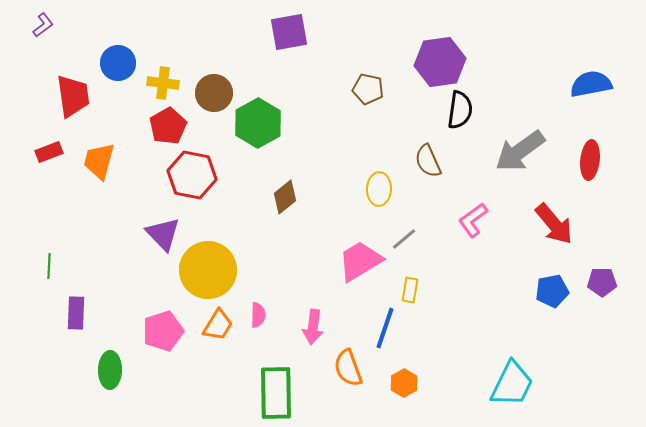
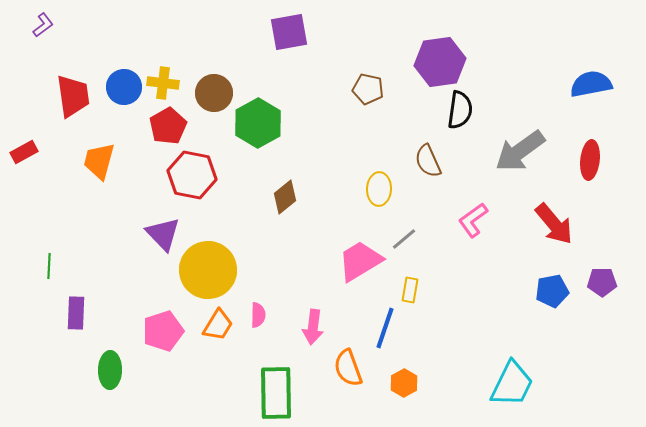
blue circle at (118, 63): moved 6 px right, 24 px down
red rectangle at (49, 152): moved 25 px left; rotated 8 degrees counterclockwise
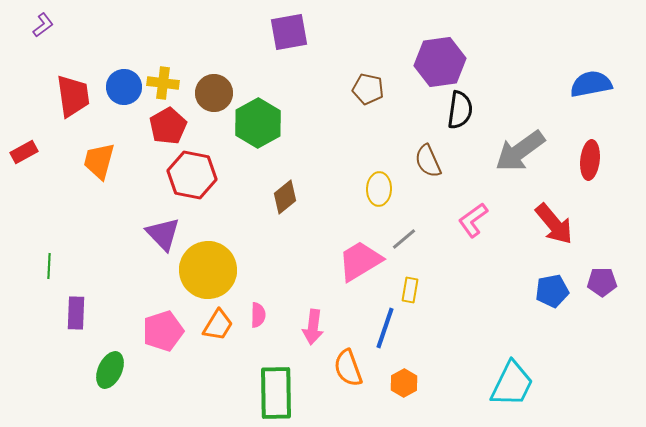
green ellipse at (110, 370): rotated 24 degrees clockwise
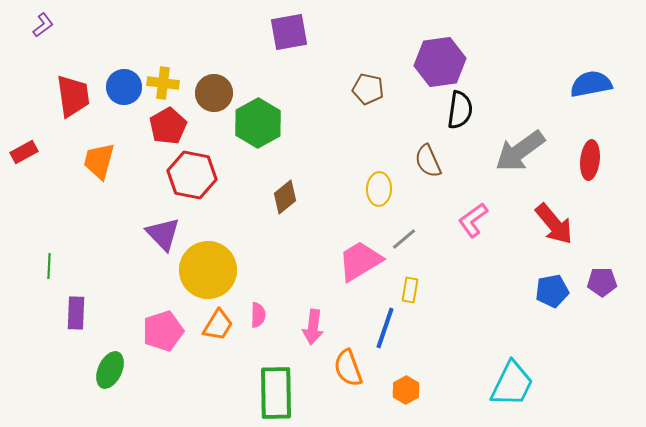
orange hexagon at (404, 383): moved 2 px right, 7 px down
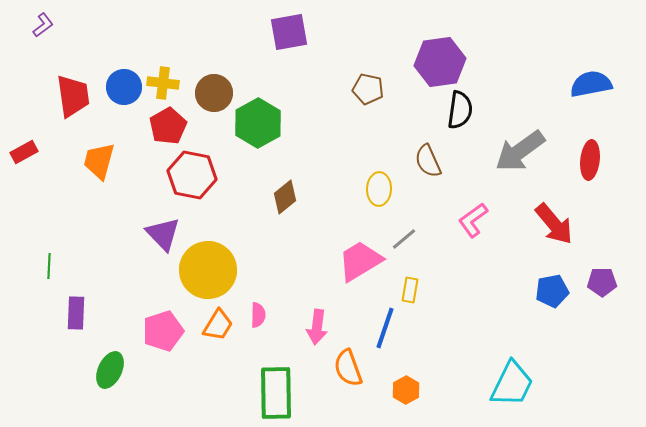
pink arrow at (313, 327): moved 4 px right
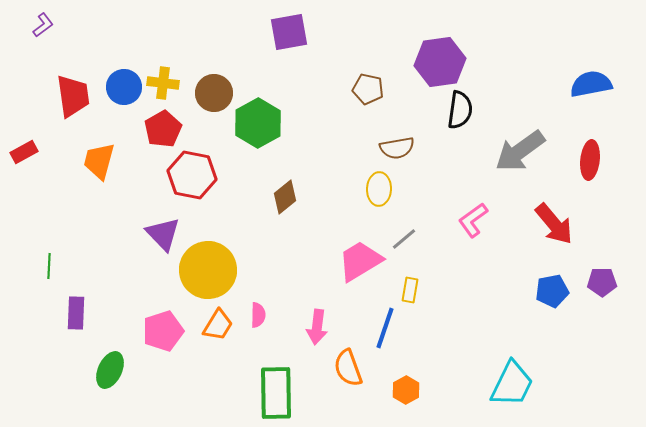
red pentagon at (168, 126): moved 5 px left, 3 px down
brown semicircle at (428, 161): moved 31 px left, 13 px up; rotated 76 degrees counterclockwise
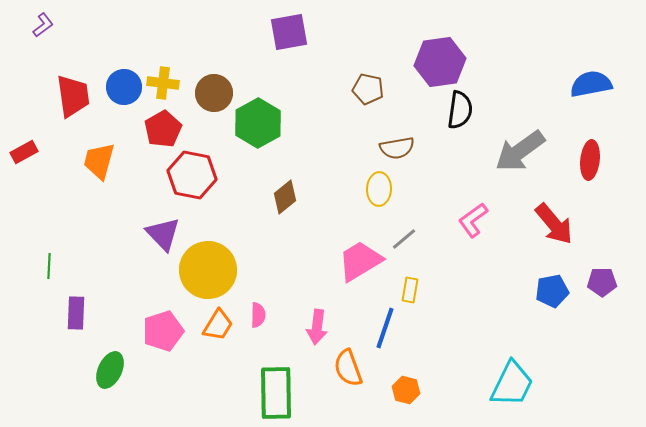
orange hexagon at (406, 390): rotated 16 degrees counterclockwise
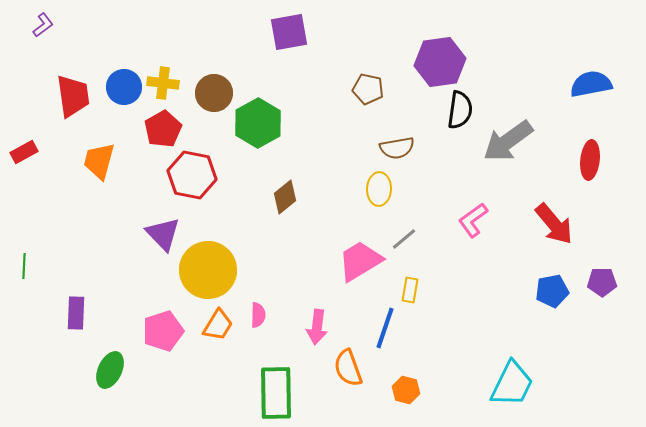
gray arrow at (520, 151): moved 12 px left, 10 px up
green line at (49, 266): moved 25 px left
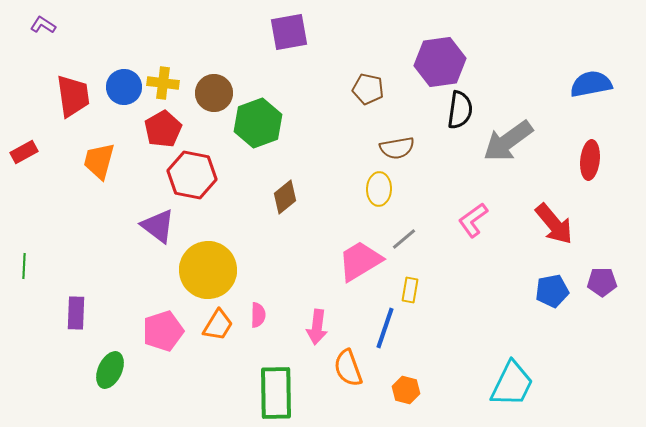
purple L-shape at (43, 25): rotated 110 degrees counterclockwise
green hexagon at (258, 123): rotated 9 degrees clockwise
purple triangle at (163, 234): moved 5 px left, 8 px up; rotated 9 degrees counterclockwise
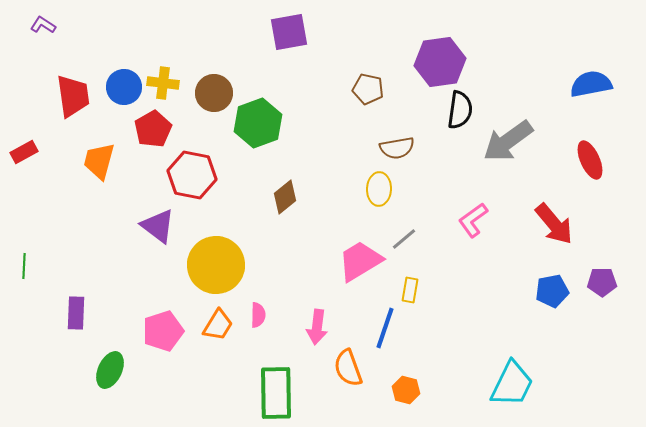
red pentagon at (163, 129): moved 10 px left
red ellipse at (590, 160): rotated 30 degrees counterclockwise
yellow circle at (208, 270): moved 8 px right, 5 px up
